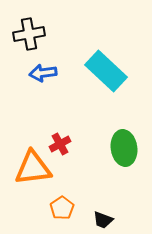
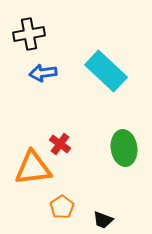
red cross: rotated 25 degrees counterclockwise
orange pentagon: moved 1 px up
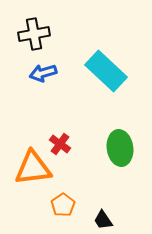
black cross: moved 5 px right
blue arrow: rotated 8 degrees counterclockwise
green ellipse: moved 4 px left
orange pentagon: moved 1 px right, 2 px up
black trapezoid: rotated 35 degrees clockwise
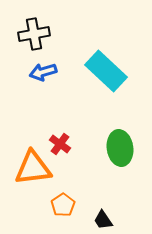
blue arrow: moved 1 px up
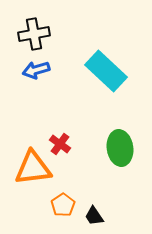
blue arrow: moved 7 px left, 2 px up
black trapezoid: moved 9 px left, 4 px up
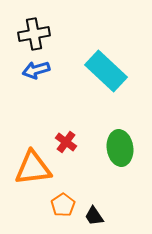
red cross: moved 6 px right, 2 px up
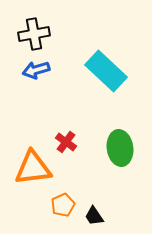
orange pentagon: rotated 10 degrees clockwise
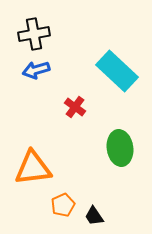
cyan rectangle: moved 11 px right
red cross: moved 9 px right, 35 px up
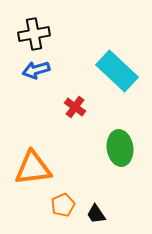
black trapezoid: moved 2 px right, 2 px up
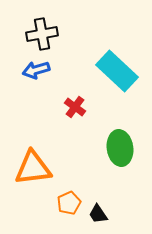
black cross: moved 8 px right
orange pentagon: moved 6 px right, 2 px up
black trapezoid: moved 2 px right
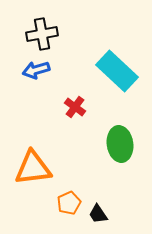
green ellipse: moved 4 px up
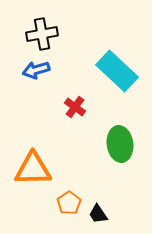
orange triangle: moved 1 px down; rotated 6 degrees clockwise
orange pentagon: rotated 10 degrees counterclockwise
